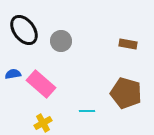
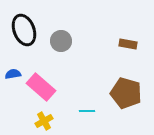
black ellipse: rotated 16 degrees clockwise
pink rectangle: moved 3 px down
yellow cross: moved 1 px right, 2 px up
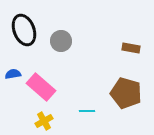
brown rectangle: moved 3 px right, 4 px down
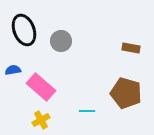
blue semicircle: moved 4 px up
yellow cross: moved 3 px left, 1 px up
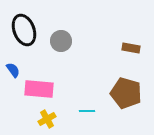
blue semicircle: rotated 63 degrees clockwise
pink rectangle: moved 2 px left, 2 px down; rotated 36 degrees counterclockwise
yellow cross: moved 6 px right, 1 px up
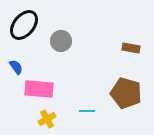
black ellipse: moved 5 px up; rotated 60 degrees clockwise
blue semicircle: moved 3 px right, 3 px up
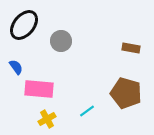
cyan line: rotated 35 degrees counterclockwise
